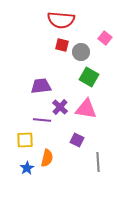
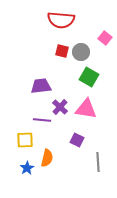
red square: moved 6 px down
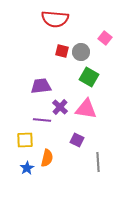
red semicircle: moved 6 px left, 1 px up
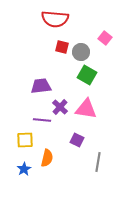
red square: moved 4 px up
green square: moved 2 px left, 2 px up
gray line: rotated 12 degrees clockwise
blue star: moved 3 px left, 1 px down
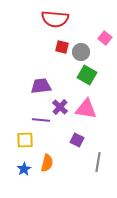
purple line: moved 1 px left
orange semicircle: moved 5 px down
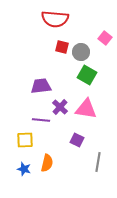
blue star: rotated 24 degrees counterclockwise
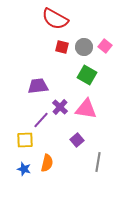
red semicircle: rotated 24 degrees clockwise
pink square: moved 8 px down
gray circle: moved 3 px right, 5 px up
purple trapezoid: moved 3 px left
purple line: rotated 54 degrees counterclockwise
purple square: rotated 24 degrees clockwise
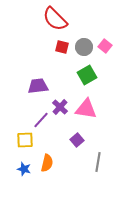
red semicircle: rotated 16 degrees clockwise
green square: rotated 30 degrees clockwise
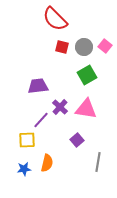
yellow square: moved 2 px right
blue star: rotated 24 degrees counterclockwise
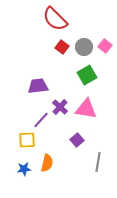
red square: rotated 24 degrees clockwise
